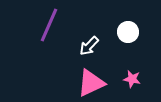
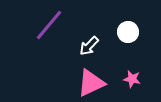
purple line: rotated 16 degrees clockwise
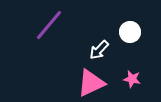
white circle: moved 2 px right
white arrow: moved 10 px right, 4 px down
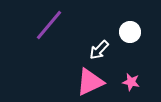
pink star: moved 1 px left, 3 px down
pink triangle: moved 1 px left, 1 px up
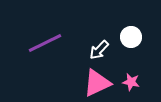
purple line: moved 4 px left, 18 px down; rotated 24 degrees clockwise
white circle: moved 1 px right, 5 px down
pink triangle: moved 7 px right, 1 px down
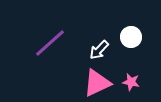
purple line: moved 5 px right; rotated 16 degrees counterclockwise
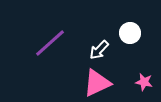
white circle: moved 1 px left, 4 px up
pink star: moved 13 px right
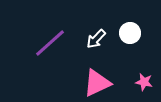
white arrow: moved 3 px left, 11 px up
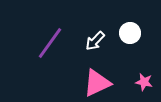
white arrow: moved 1 px left, 2 px down
purple line: rotated 12 degrees counterclockwise
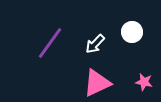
white circle: moved 2 px right, 1 px up
white arrow: moved 3 px down
